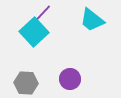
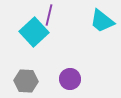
purple line: moved 7 px right, 1 px down; rotated 30 degrees counterclockwise
cyan trapezoid: moved 10 px right, 1 px down
gray hexagon: moved 2 px up
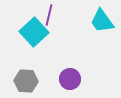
cyan trapezoid: rotated 16 degrees clockwise
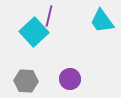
purple line: moved 1 px down
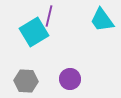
cyan trapezoid: moved 1 px up
cyan square: rotated 12 degrees clockwise
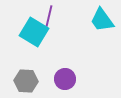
cyan square: rotated 28 degrees counterclockwise
purple circle: moved 5 px left
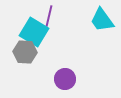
gray hexagon: moved 1 px left, 29 px up
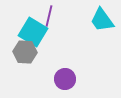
cyan square: moved 1 px left
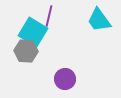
cyan trapezoid: moved 3 px left
gray hexagon: moved 1 px right, 1 px up
